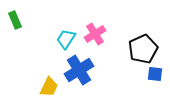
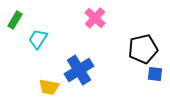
green rectangle: rotated 54 degrees clockwise
pink cross: moved 16 px up; rotated 15 degrees counterclockwise
cyan trapezoid: moved 28 px left
black pentagon: rotated 12 degrees clockwise
yellow trapezoid: rotated 75 degrees clockwise
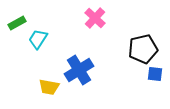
green rectangle: moved 2 px right, 3 px down; rotated 30 degrees clockwise
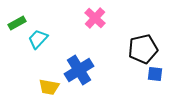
cyan trapezoid: rotated 10 degrees clockwise
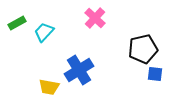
cyan trapezoid: moved 6 px right, 7 px up
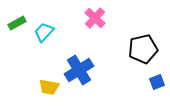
blue square: moved 2 px right, 8 px down; rotated 28 degrees counterclockwise
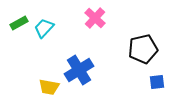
green rectangle: moved 2 px right
cyan trapezoid: moved 4 px up
blue square: rotated 14 degrees clockwise
